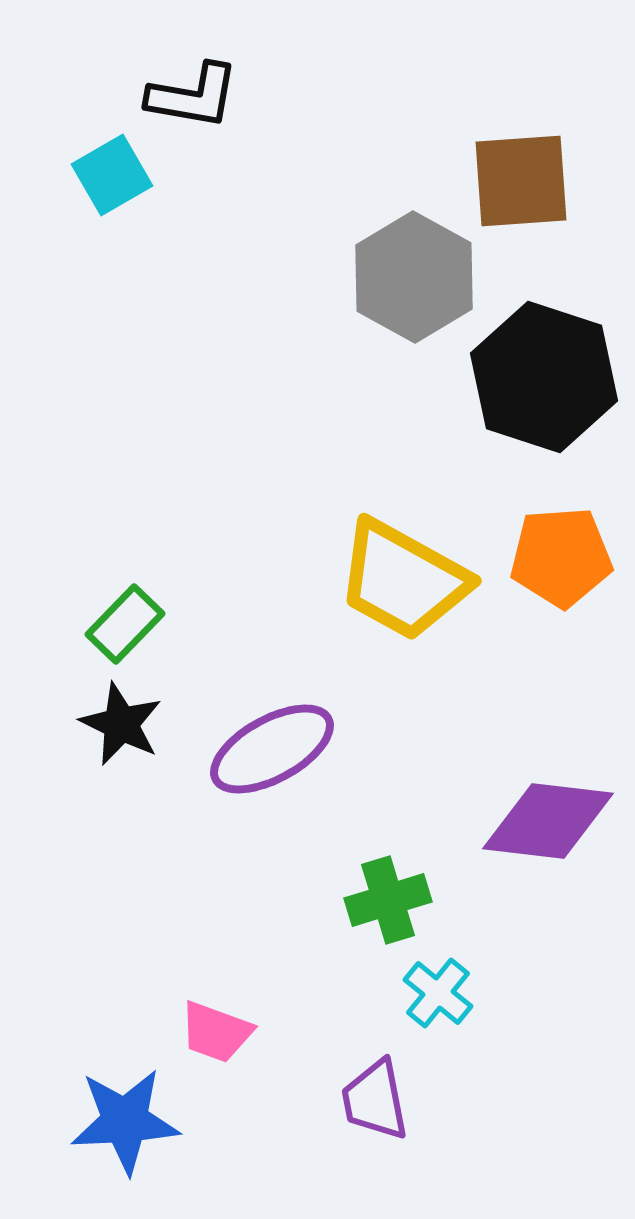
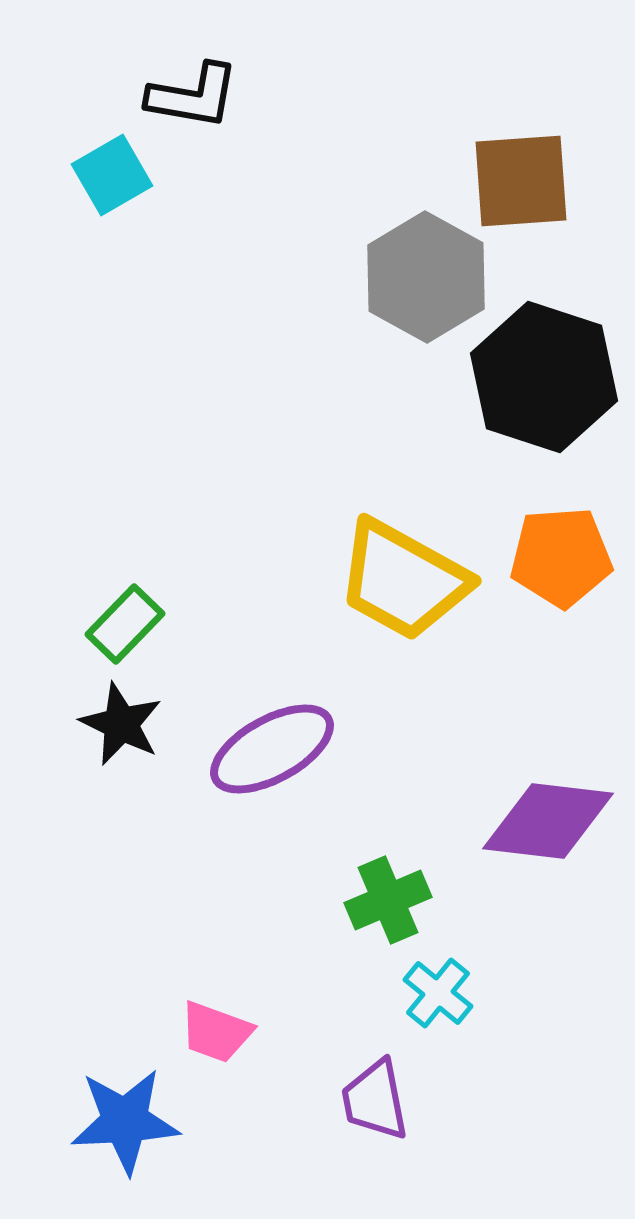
gray hexagon: moved 12 px right
green cross: rotated 6 degrees counterclockwise
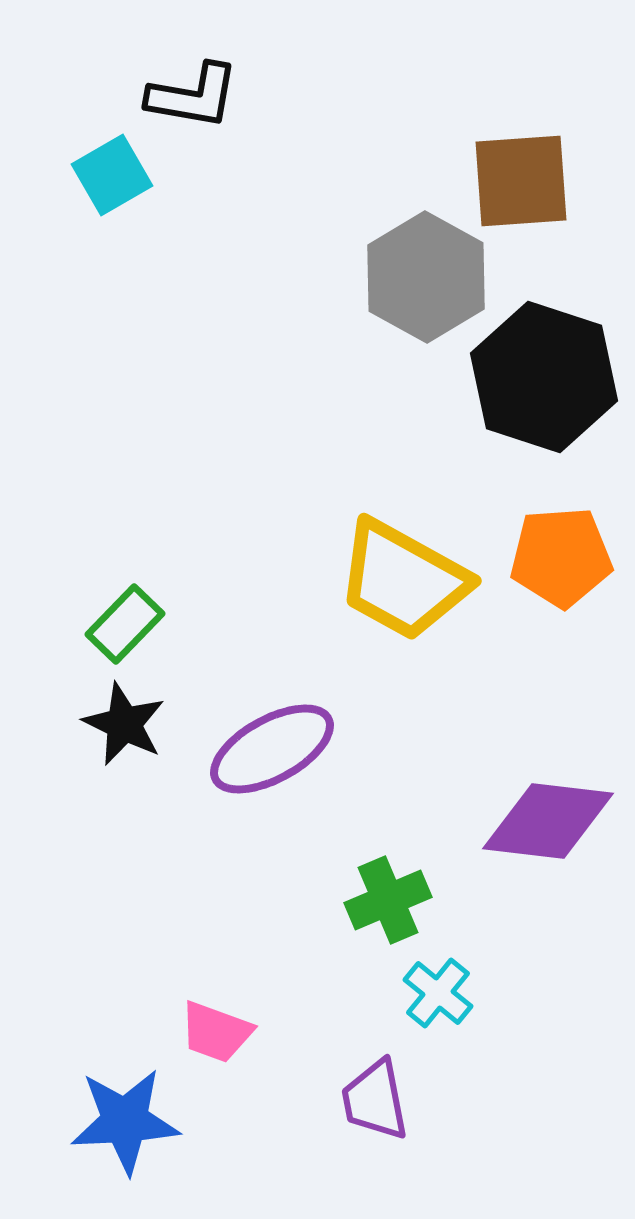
black star: moved 3 px right
